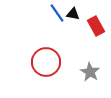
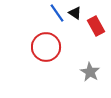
black triangle: moved 2 px right, 1 px up; rotated 24 degrees clockwise
red circle: moved 15 px up
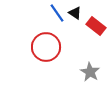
red rectangle: rotated 24 degrees counterclockwise
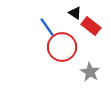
blue line: moved 10 px left, 14 px down
red rectangle: moved 5 px left
red circle: moved 16 px right
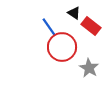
black triangle: moved 1 px left
blue line: moved 2 px right
gray star: moved 1 px left, 4 px up
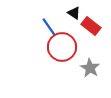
gray star: moved 1 px right
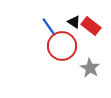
black triangle: moved 9 px down
red circle: moved 1 px up
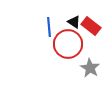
blue line: rotated 30 degrees clockwise
red circle: moved 6 px right, 2 px up
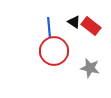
red circle: moved 14 px left, 7 px down
gray star: rotated 18 degrees counterclockwise
